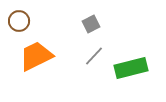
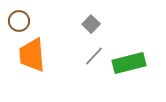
gray square: rotated 18 degrees counterclockwise
orange trapezoid: moved 4 px left, 1 px up; rotated 69 degrees counterclockwise
green rectangle: moved 2 px left, 5 px up
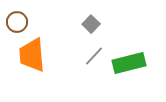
brown circle: moved 2 px left, 1 px down
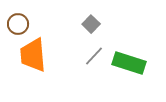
brown circle: moved 1 px right, 2 px down
orange trapezoid: moved 1 px right
green rectangle: rotated 32 degrees clockwise
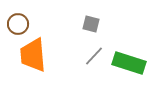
gray square: rotated 30 degrees counterclockwise
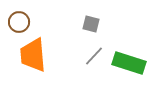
brown circle: moved 1 px right, 2 px up
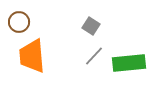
gray square: moved 2 px down; rotated 18 degrees clockwise
orange trapezoid: moved 1 px left, 1 px down
green rectangle: rotated 24 degrees counterclockwise
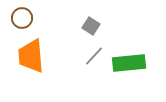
brown circle: moved 3 px right, 4 px up
orange trapezoid: moved 1 px left
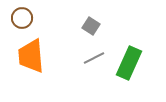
gray line: moved 2 px down; rotated 20 degrees clockwise
green rectangle: rotated 60 degrees counterclockwise
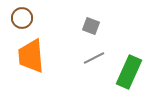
gray square: rotated 12 degrees counterclockwise
green rectangle: moved 9 px down
